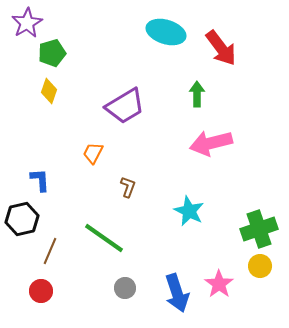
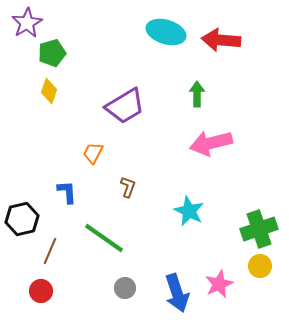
red arrow: moved 8 px up; rotated 132 degrees clockwise
blue L-shape: moved 27 px right, 12 px down
pink star: rotated 12 degrees clockwise
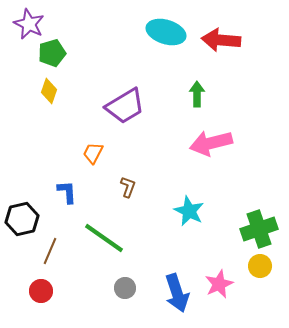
purple star: moved 2 px right, 1 px down; rotated 16 degrees counterclockwise
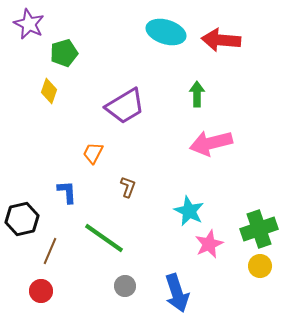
green pentagon: moved 12 px right
pink star: moved 10 px left, 40 px up
gray circle: moved 2 px up
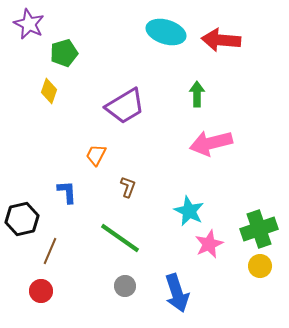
orange trapezoid: moved 3 px right, 2 px down
green line: moved 16 px right
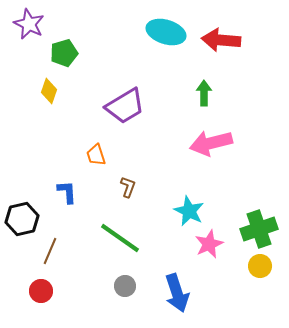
green arrow: moved 7 px right, 1 px up
orange trapezoid: rotated 45 degrees counterclockwise
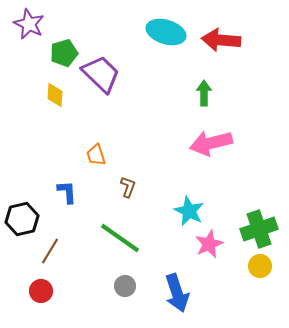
yellow diamond: moved 6 px right, 4 px down; rotated 15 degrees counterclockwise
purple trapezoid: moved 24 px left, 32 px up; rotated 105 degrees counterclockwise
brown line: rotated 8 degrees clockwise
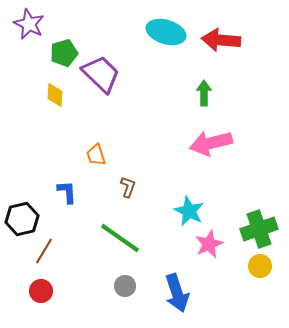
brown line: moved 6 px left
